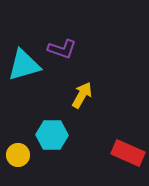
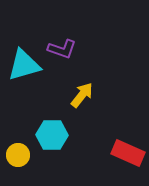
yellow arrow: rotated 8 degrees clockwise
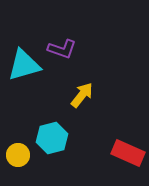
cyan hexagon: moved 3 px down; rotated 16 degrees counterclockwise
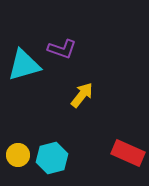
cyan hexagon: moved 20 px down
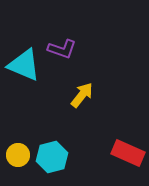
cyan triangle: rotated 39 degrees clockwise
cyan hexagon: moved 1 px up
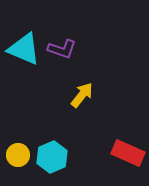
cyan triangle: moved 16 px up
cyan hexagon: rotated 8 degrees counterclockwise
